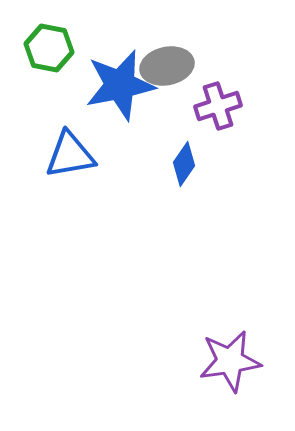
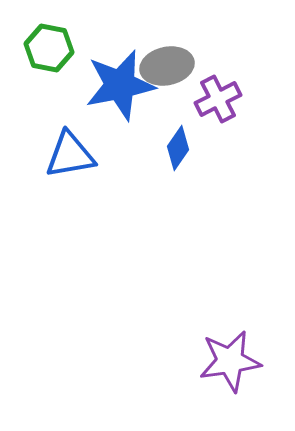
purple cross: moved 7 px up; rotated 9 degrees counterclockwise
blue diamond: moved 6 px left, 16 px up
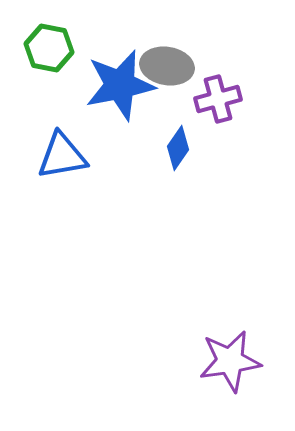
gray ellipse: rotated 21 degrees clockwise
purple cross: rotated 12 degrees clockwise
blue triangle: moved 8 px left, 1 px down
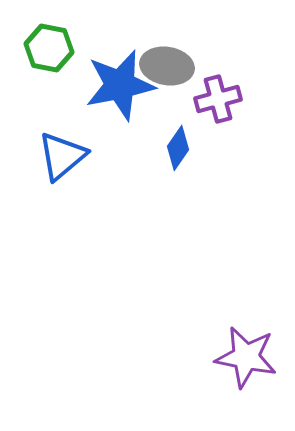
blue triangle: rotated 30 degrees counterclockwise
purple star: moved 16 px right, 4 px up; rotated 20 degrees clockwise
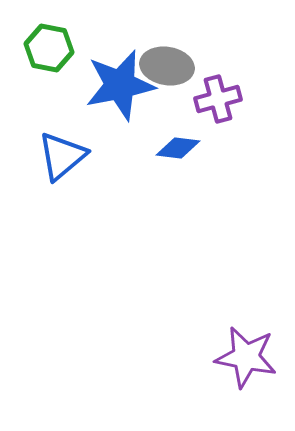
blue diamond: rotated 63 degrees clockwise
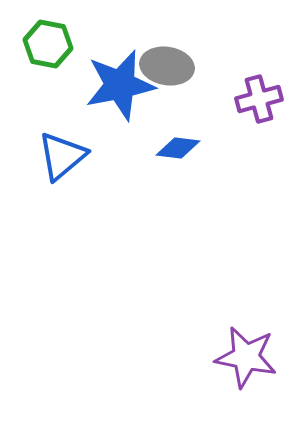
green hexagon: moved 1 px left, 4 px up
purple cross: moved 41 px right
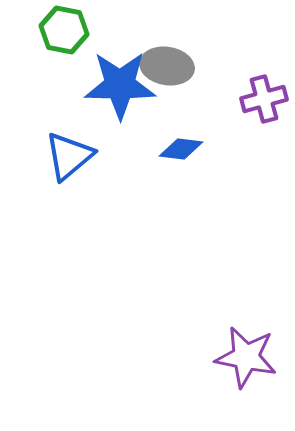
green hexagon: moved 16 px right, 14 px up
blue star: rotated 12 degrees clockwise
purple cross: moved 5 px right
blue diamond: moved 3 px right, 1 px down
blue triangle: moved 7 px right
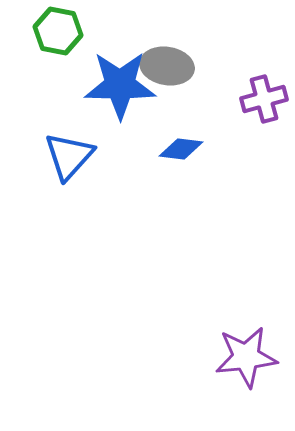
green hexagon: moved 6 px left, 1 px down
blue triangle: rotated 8 degrees counterclockwise
purple star: rotated 18 degrees counterclockwise
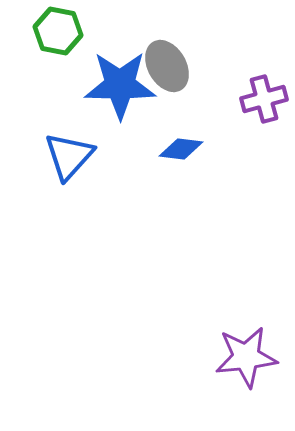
gray ellipse: rotated 51 degrees clockwise
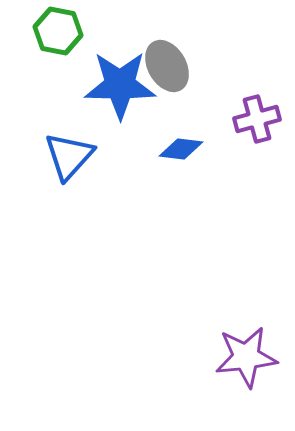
purple cross: moved 7 px left, 20 px down
